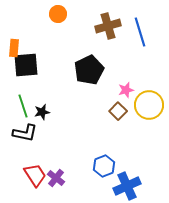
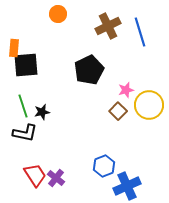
brown cross: rotated 10 degrees counterclockwise
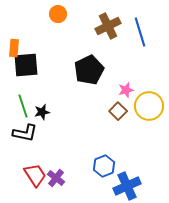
yellow circle: moved 1 px down
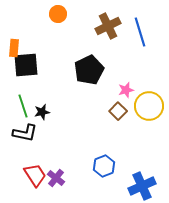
blue cross: moved 15 px right
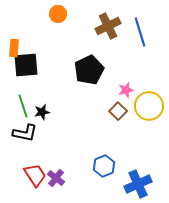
blue cross: moved 4 px left, 2 px up
